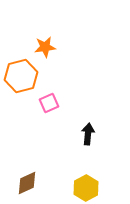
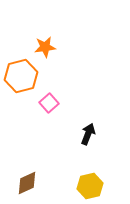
pink square: rotated 18 degrees counterclockwise
black arrow: rotated 15 degrees clockwise
yellow hexagon: moved 4 px right, 2 px up; rotated 15 degrees clockwise
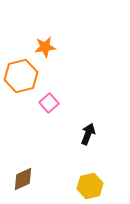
brown diamond: moved 4 px left, 4 px up
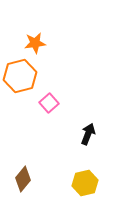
orange star: moved 10 px left, 4 px up
orange hexagon: moved 1 px left
brown diamond: rotated 25 degrees counterclockwise
yellow hexagon: moved 5 px left, 3 px up
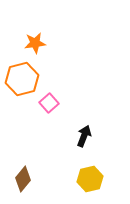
orange hexagon: moved 2 px right, 3 px down
black arrow: moved 4 px left, 2 px down
yellow hexagon: moved 5 px right, 4 px up
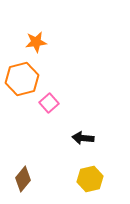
orange star: moved 1 px right, 1 px up
black arrow: moved 1 px left, 2 px down; rotated 105 degrees counterclockwise
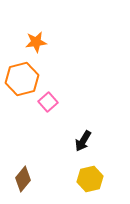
pink square: moved 1 px left, 1 px up
black arrow: moved 3 px down; rotated 65 degrees counterclockwise
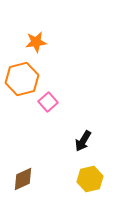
brown diamond: rotated 25 degrees clockwise
